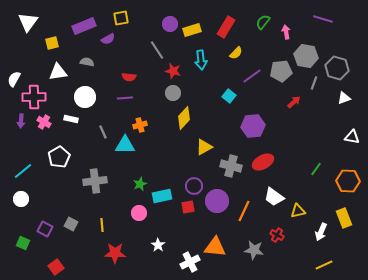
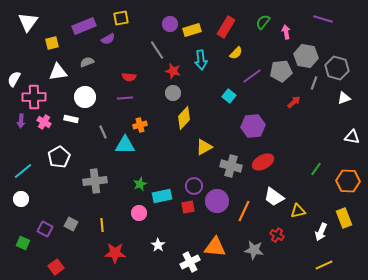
gray semicircle at (87, 62): rotated 32 degrees counterclockwise
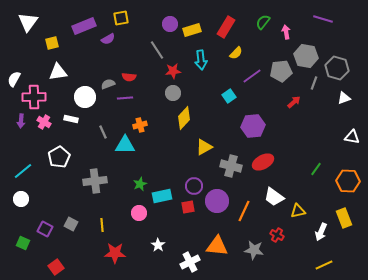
gray semicircle at (87, 62): moved 21 px right, 22 px down
red star at (173, 71): rotated 21 degrees counterclockwise
cyan square at (229, 96): rotated 16 degrees clockwise
orange triangle at (215, 247): moved 2 px right, 1 px up
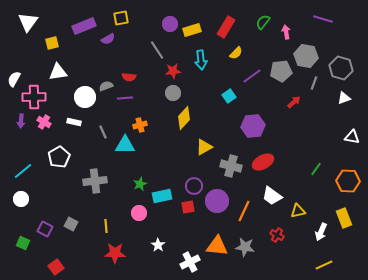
gray hexagon at (337, 68): moved 4 px right
gray semicircle at (108, 84): moved 2 px left, 2 px down
white rectangle at (71, 119): moved 3 px right, 3 px down
white trapezoid at (274, 197): moved 2 px left, 1 px up
yellow line at (102, 225): moved 4 px right, 1 px down
gray star at (254, 250): moved 9 px left, 3 px up
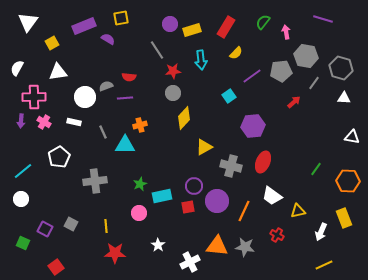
purple semicircle at (108, 39): rotated 120 degrees counterclockwise
yellow square at (52, 43): rotated 16 degrees counterclockwise
white semicircle at (14, 79): moved 3 px right, 11 px up
gray line at (314, 83): rotated 16 degrees clockwise
white triangle at (344, 98): rotated 24 degrees clockwise
red ellipse at (263, 162): rotated 40 degrees counterclockwise
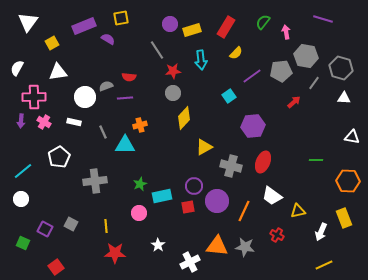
green line at (316, 169): moved 9 px up; rotated 56 degrees clockwise
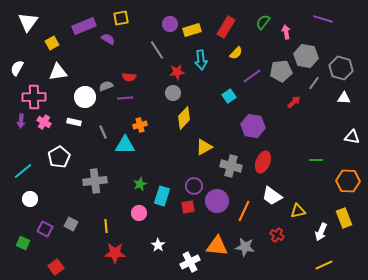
red star at (173, 71): moved 4 px right, 1 px down
purple hexagon at (253, 126): rotated 15 degrees clockwise
cyan rectangle at (162, 196): rotated 60 degrees counterclockwise
white circle at (21, 199): moved 9 px right
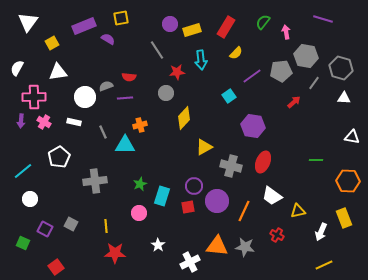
gray circle at (173, 93): moved 7 px left
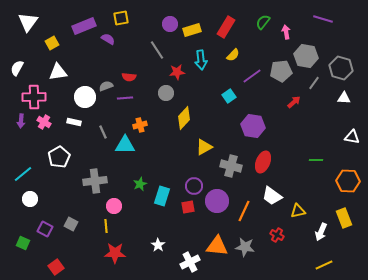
yellow semicircle at (236, 53): moved 3 px left, 2 px down
cyan line at (23, 171): moved 3 px down
pink circle at (139, 213): moved 25 px left, 7 px up
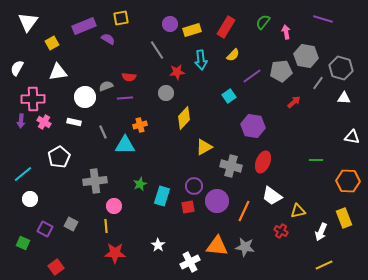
gray line at (314, 83): moved 4 px right
pink cross at (34, 97): moved 1 px left, 2 px down
red cross at (277, 235): moved 4 px right, 4 px up
